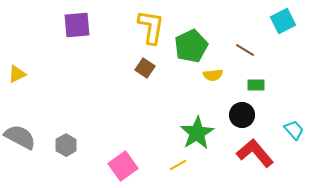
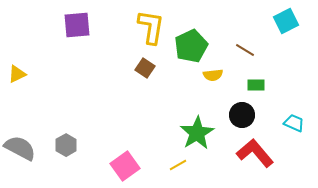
cyan square: moved 3 px right
cyan trapezoid: moved 7 px up; rotated 25 degrees counterclockwise
gray semicircle: moved 11 px down
pink square: moved 2 px right
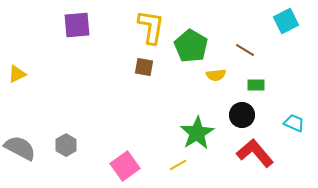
green pentagon: rotated 16 degrees counterclockwise
brown square: moved 1 px left, 1 px up; rotated 24 degrees counterclockwise
yellow semicircle: moved 3 px right
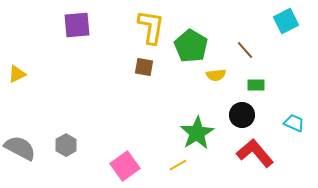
brown line: rotated 18 degrees clockwise
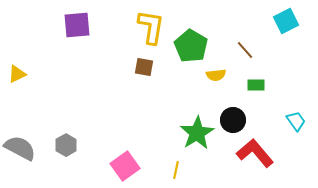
black circle: moved 9 px left, 5 px down
cyan trapezoid: moved 2 px right, 2 px up; rotated 30 degrees clockwise
yellow line: moved 2 px left, 5 px down; rotated 48 degrees counterclockwise
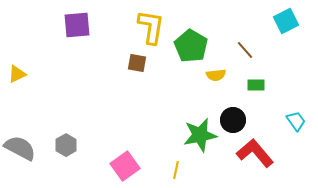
brown square: moved 7 px left, 4 px up
green star: moved 3 px right, 2 px down; rotated 20 degrees clockwise
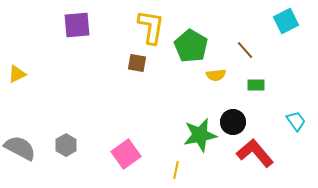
black circle: moved 2 px down
pink square: moved 1 px right, 12 px up
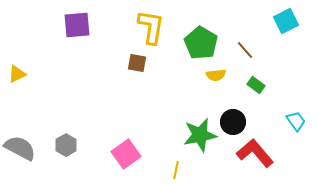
green pentagon: moved 10 px right, 3 px up
green rectangle: rotated 36 degrees clockwise
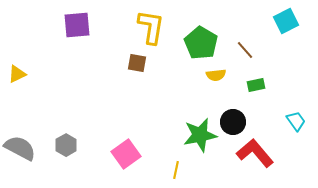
green rectangle: rotated 48 degrees counterclockwise
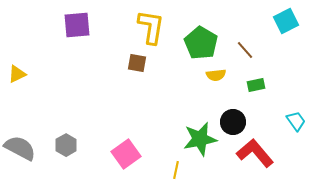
green star: moved 4 px down
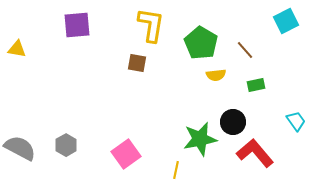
yellow L-shape: moved 2 px up
yellow triangle: moved 25 px up; rotated 36 degrees clockwise
